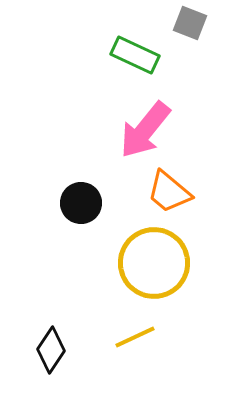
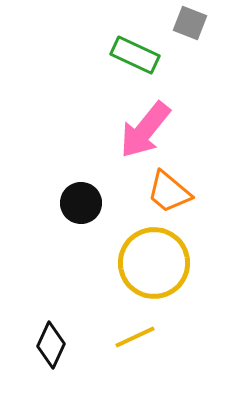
black diamond: moved 5 px up; rotated 9 degrees counterclockwise
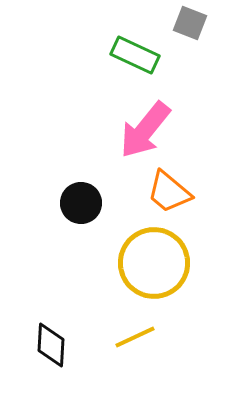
black diamond: rotated 21 degrees counterclockwise
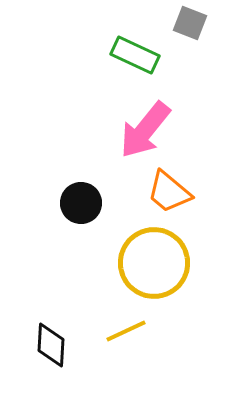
yellow line: moved 9 px left, 6 px up
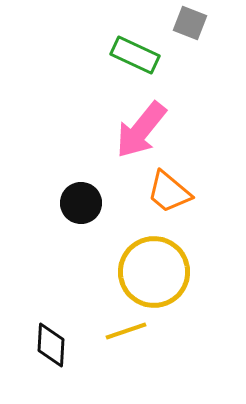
pink arrow: moved 4 px left
yellow circle: moved 9 px down
yellow line: rotated 6 degrees clockwise
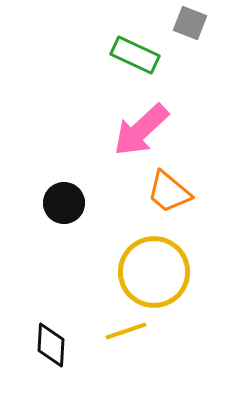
pink arrow: rotated 8 degrees clockwise
black circle: moved 17 px left
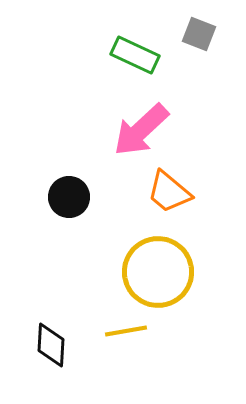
gray square: moved 9 px right, 11 px down
black circle: moved 5 px right, 6 px up
yellow circle: moved 4 px right
yellow line: rotated 9 degrees clockwise
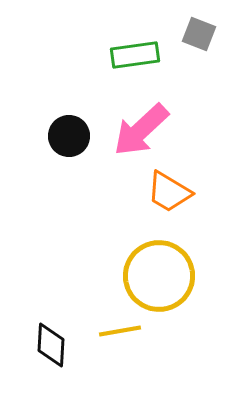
green rectangle: rotated 33 degrees counterclockwise
orange trapezoid: rotated 9 degrees counterclockwise
black circle: moved 61 px up
yellow circle: moved 1 px right, 4 px down
yellow line: moved 6 px left
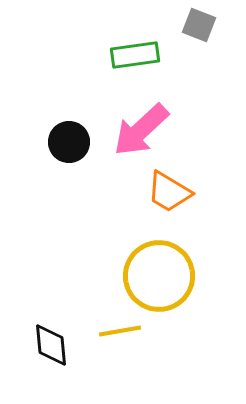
gray square: moved 9 px up
black circle: moved 6 px down
black diamond: rotated 9 degrees counterclockwise
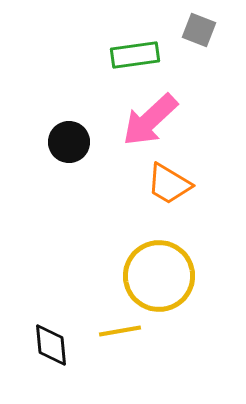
gray square: moved 5 px down
pink arrow: moved 9 px right, 10 px up
orange trapezoid: moved 8 px up
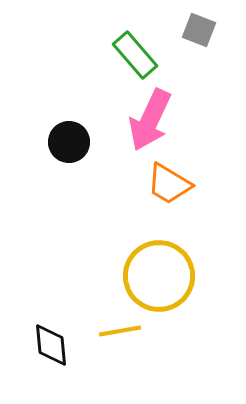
green rectangle: rotated 57 degrees clockwise
pink arrow: rotated 22 degrees counterclockwise
